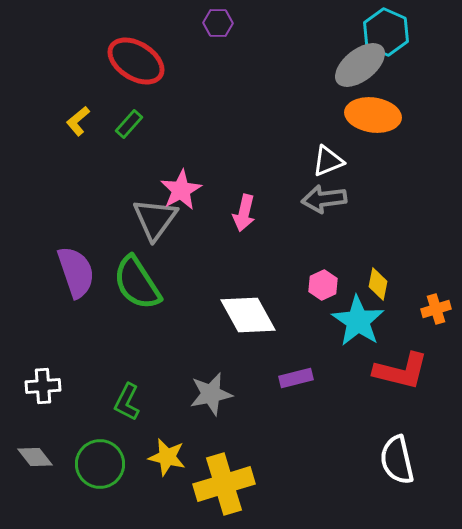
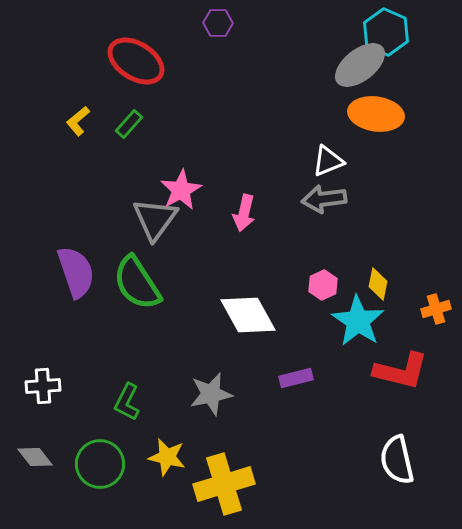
orange ellipse: moved 3 px right, 1 px up
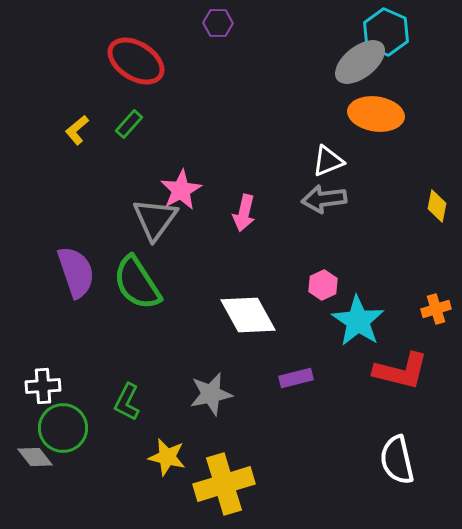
gray ellipse: moved 3 px up
yellow L-shape: moved 1 px left, 9 px down
yellow diamond: moved 59 px right, 78 px up
green circle: moved 37 px left, 36 px up
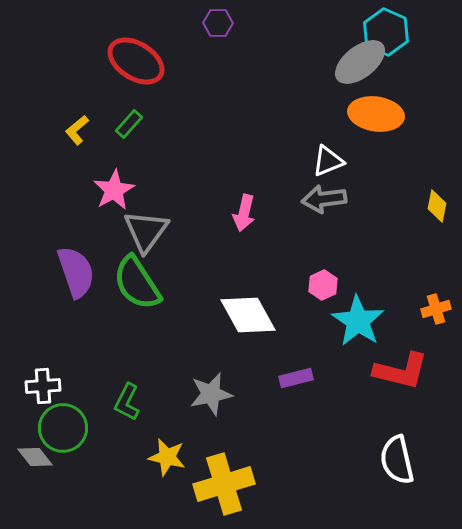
pink star: moved 67 px left
gray triangle: moved 9 px left, 12 px down
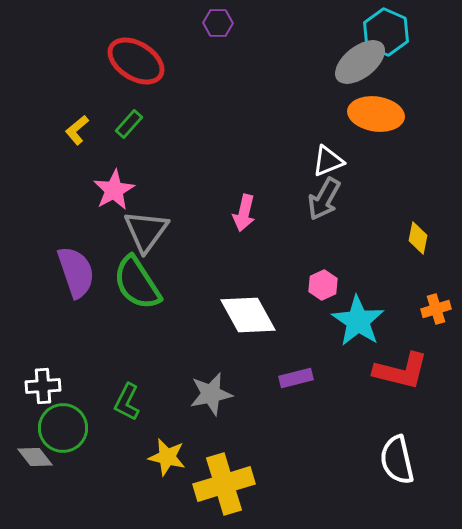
gray arrow: rotated 54 degrees counterclockwise
yellow diamond: moved 19 px left, 32 px down
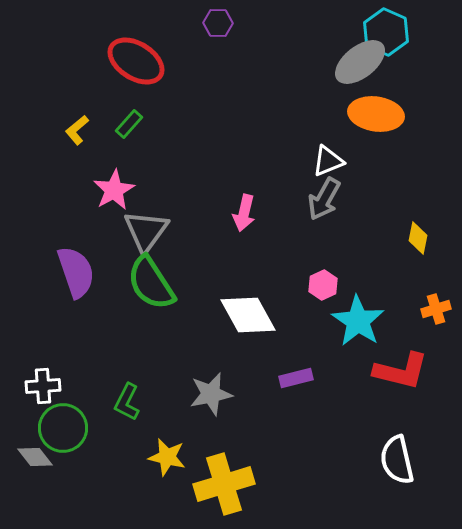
green semicircle: moved 14 px right
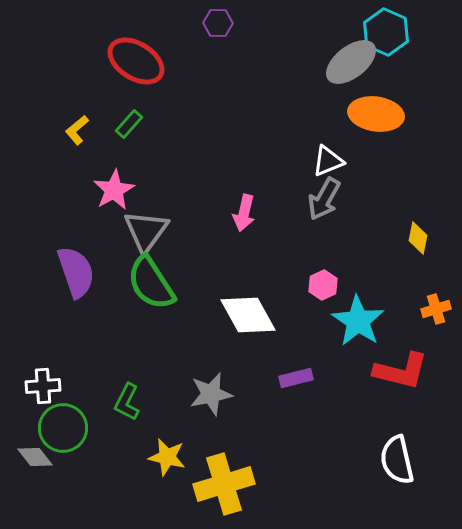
gray ellipse: moved 9 px left
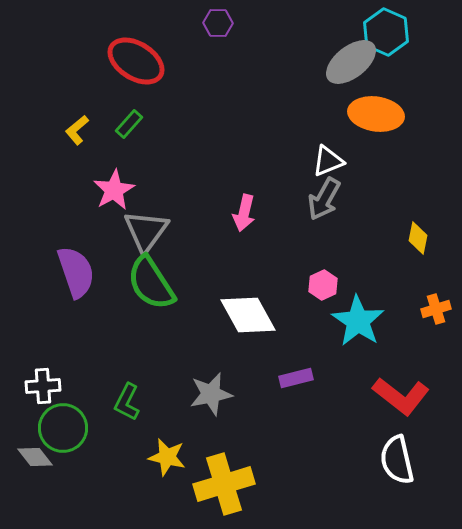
red L-shape: moved 25 px down; rotated 24 degrees clockwise
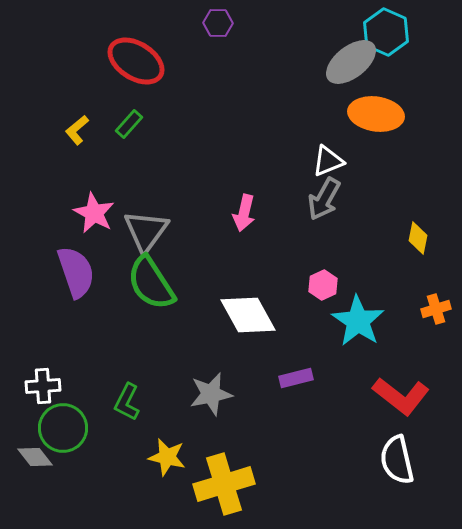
pink star: moved 20 px left, 23 px down; rotated 15 degrees counterclockwise
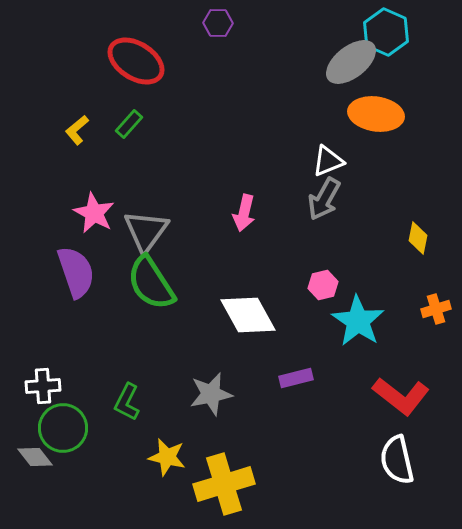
pink hexagon: rotated 12 degrees clockwise
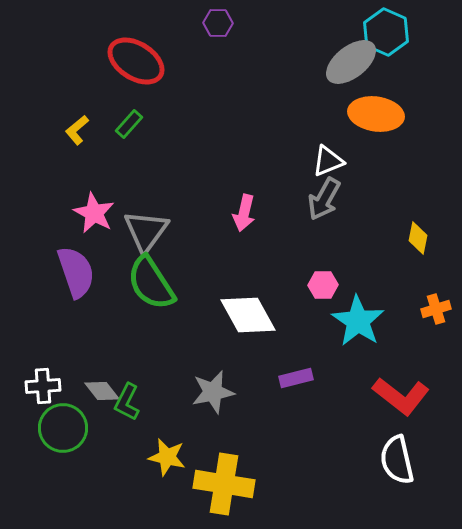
pink hexagon: rotated 12 degrees clockwise
gray star: moved 2 px right, 2 px up
gray diamond: moved 67 px right, 66 px up
yellow cross: rotated 26 degrees clockwise
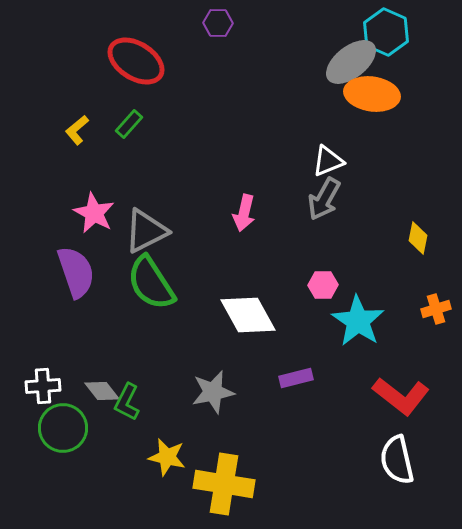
orange ellipse: moved 4 px left, 20 px up
gray triangle: rotated 27 degrees clockwise
